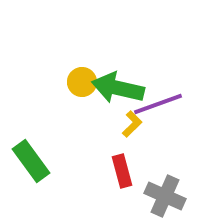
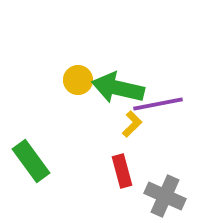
yellow circle: moved 4 px left, 2 px up
purple line: rotated 9 degrees clockwise
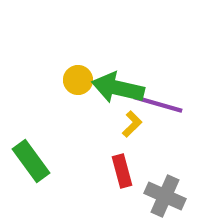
purple line: rotated 27 degrees clockwise
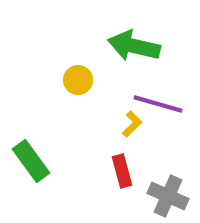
green arrow: moved 16 px right, 42 px up
gray cross: moved 3 px right
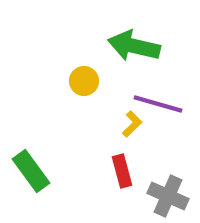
yellow circle: moved 6 px right, 1 px down
green rectangle: moved 10 px down
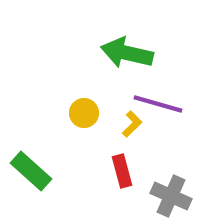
green arrow: moved 7 px left, 7 px down
yellow circle: moved 32 px down
green rectangle: rotated 12 degrees counterclockwise
gray cross: moved 3 px right
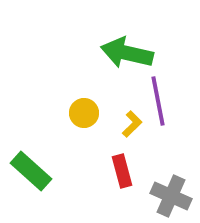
purple line: moved 3 px up; rotated 63 degrees clockwise
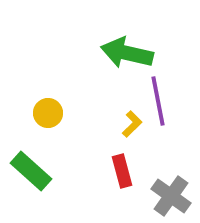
yellow circle: moved 36 px left
gray cross: rotated 12 degrees clockwise
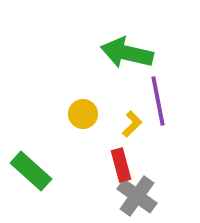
yellow circle: moved 35 px right, 1 px down
red rectangle: moved 1 px left, 6 px up
gray cross: moved 34 px left
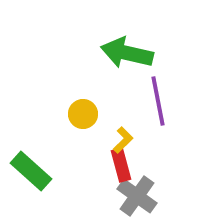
yellow L-shape: moved 9 px left, 16 px down
